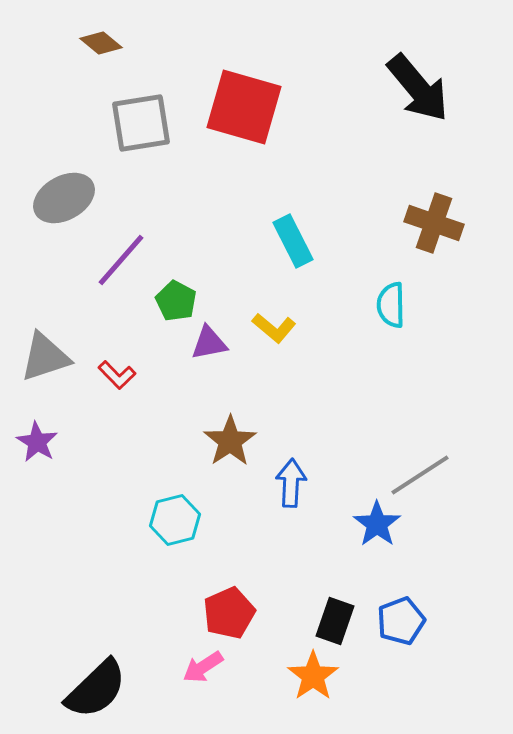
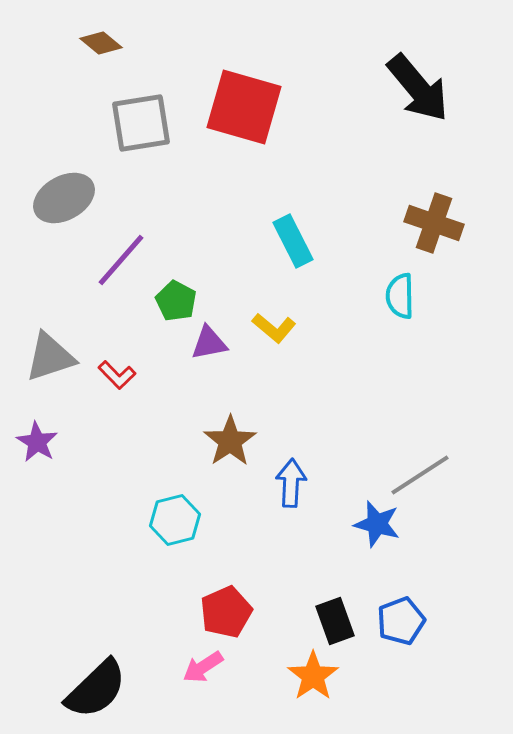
cyan semicircle: moved 9 px right, 9 px up
gray triangle: moved 5 px right
blue star: rotated 21 degrees counterclockwise
red pentagon: moved 3 px left, 1 px up
black rectangle: rotated 39 degrees counterclockwise
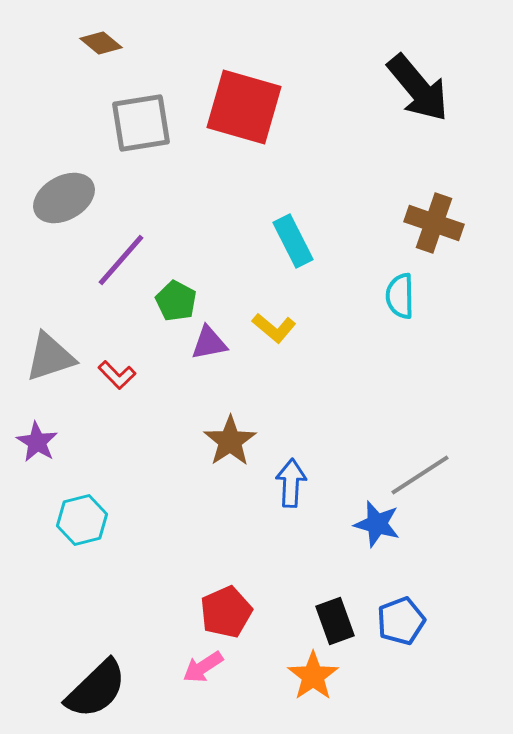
cyan hexagon: moved 93 px left
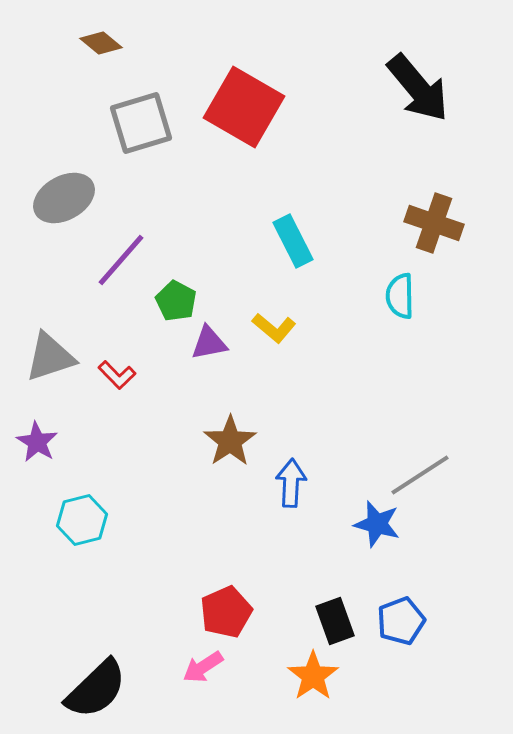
red square: rotated 14 degrees clockwise
gray square: rotated 8 degrees counterclockwise
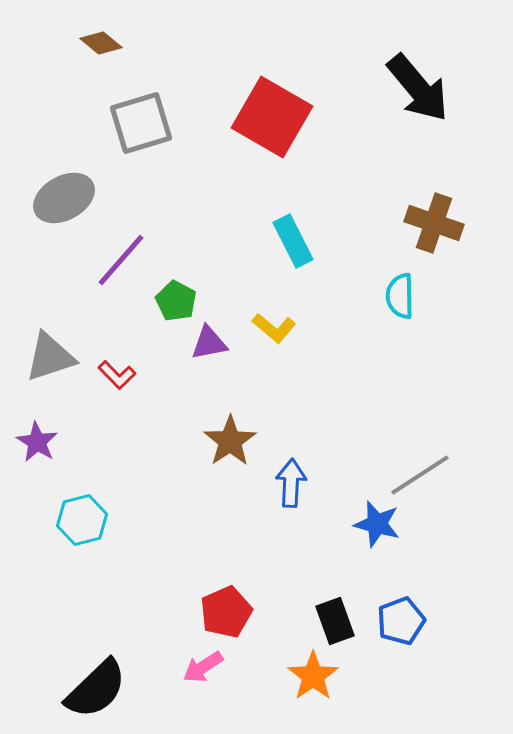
red square: moved 28 px right, 10 px down
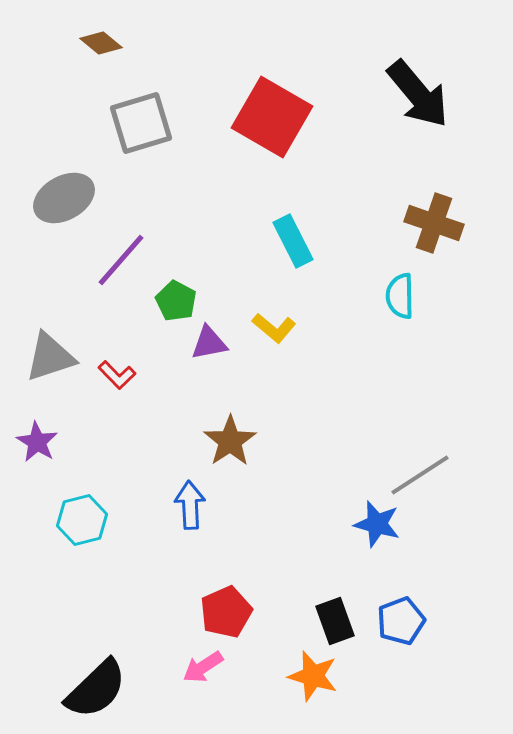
black arrow: moved 6 px down
blue arrow: moved 101 px left, 22 px down; rotated 6 degrees counterclockwise
orange star: rotated 21 degrees counterclockwise
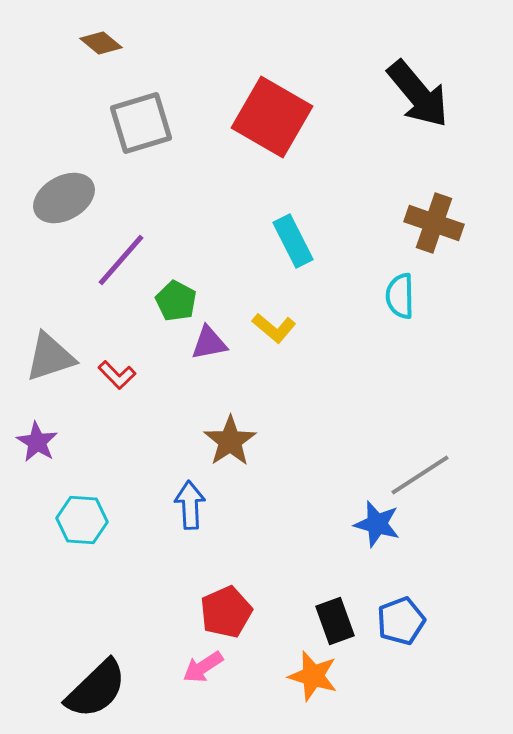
cyan hexagon: rotated 18 degrees clockwise
